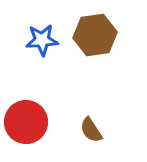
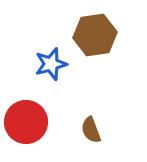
blue star: moved 9 px right, 24 px down; rotated 12 degrees counterclockwise
brown semicircle: rotated 12 degrees clockwise
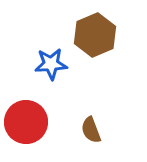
brown hexagon: rotated 15 degrees counterclockwise
blue star: rotated 12 degrees clockwise
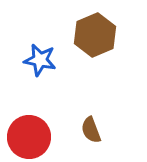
blue star: moved 11 px left, 4 px up; rotated 16 degrees clockwise
red circle: moved 3 px right, 15 px down
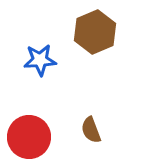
brown hexagon: moved 3 px up
blue star: rotated 16 degrees counterclockwise
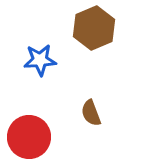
brown hexagon: moved 1 px left, 4 px up
brown semicircle: moved 17 px up
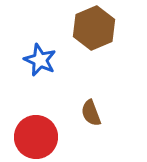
blue star: rotated 28 degrees clockwise
red circle: moved 7 px right
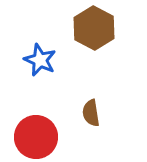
brown hexagon: rotated 9 degrees counterclockwise
brown semicircle: rotated 12 degrees clockwise
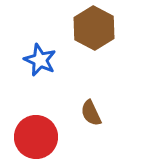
brown semicircle: rotated 16 degrees counterclockwise
